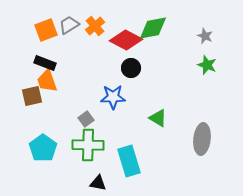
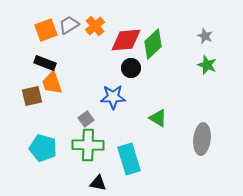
green diamond: moved 16 px down; rotated 32 degrees counterclockwise
red diamond: rotated 32 degrees counterclockwise
orange trapezoid: moved 5 px right, 2 px down
cyan pentagon: rotated 20 degrees counterclockwise
cyan rectangle: moved 2 px up
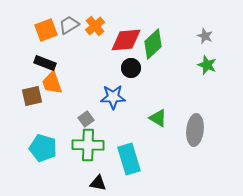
gray ellipse: moved 7 px left, 9 px up
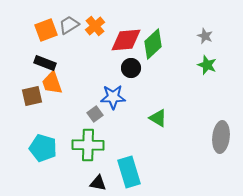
gray square: moved 9 px right, 5 px up
gray ellipse: moved 26 px right, 7 px down
cyan rectangle: moved 13 px down
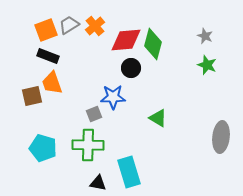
green diamond: rotated 32 degrees counterclockwise
black rectangle: moved 3 px right, 7 px up
gray square: moved 1 px left; rotated 14 degrees clockwise
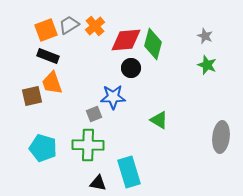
green triangle: moved 1 px right, 2 px down
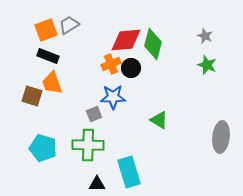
orange cross: moved 16 px right, 38 px down; rotated 18 degrees clockwise
brown square: rotated 30 degrees clockwise
black triangle: moved 1 px left, 1 px down; rotated 12 degrees counterclockwise
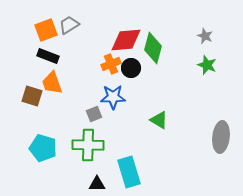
green diamond: moved 4 px down
